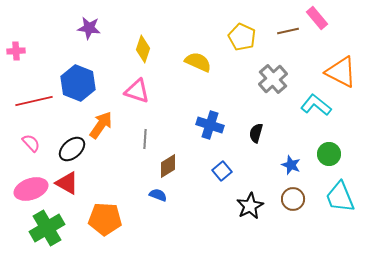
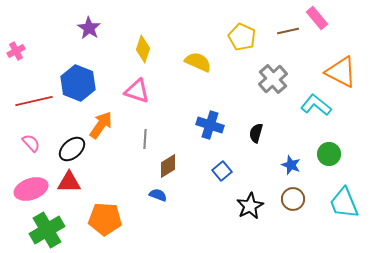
purple star: rotated 25 degrees clockwise
pink cross: rotated 24 degrees counterclockwise
red triangle: moved 2 px right, 1 px up; rotated 30 degrees counterclockwise
cyan trapezoid: moved 4 px right, 6 px down
green cross: moved 2 px down
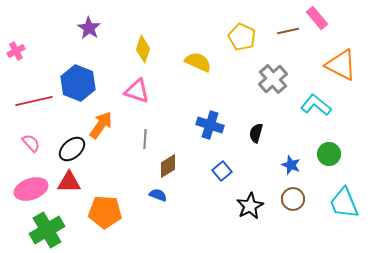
orange triangle: moved 7 px up
orange pentagon: moved 7 px up
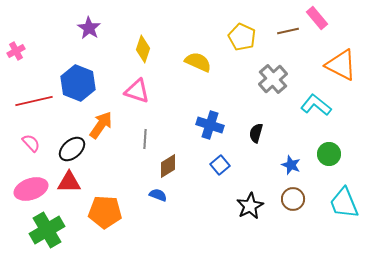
blue square: moved 2 px left, 6 px up
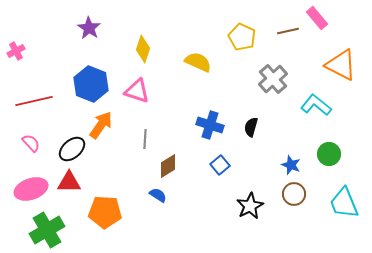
blue hexagon: moved 13 px right, 1 px down
black semicircle: moved 5 px left, 6 px up
blue semicircle: rotated 12 degrees clockwise
brown circle: moved 1 px right, 5 px up
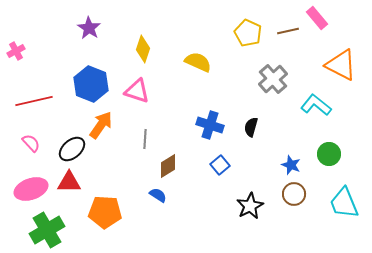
yellow pentagon: moved 6 px right, 4 px up
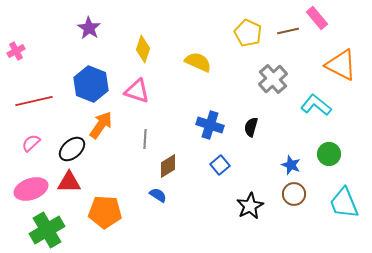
pink semicircle: rotated 90 degrees counterclockwise
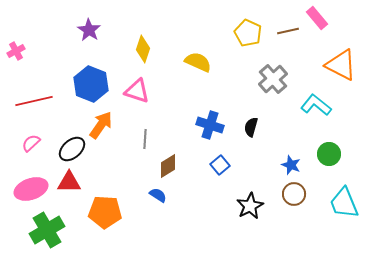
purple star: moved 2 px down
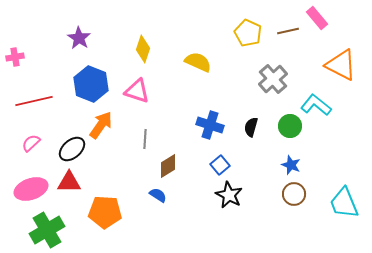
purple star: moved 10 px left, 8 px down
pink cross: moved 1 px left, 6 px down; rotated 18 degrees clockwise
green circle: moved 39 px left, 28 px up
black star: moved 21 px left, 11 px up; rotated 16 degrees counterclockwise
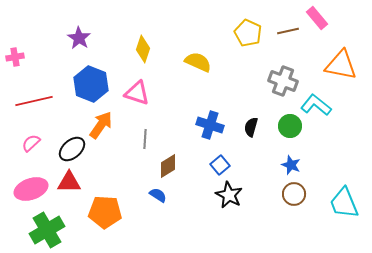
orange triangle: rotated 16 degrees counterclockwise
gray cross: moved 10 px right, 2 px down; rotated 28 degrees counterclockwise
pink triangle: moved 2 px down
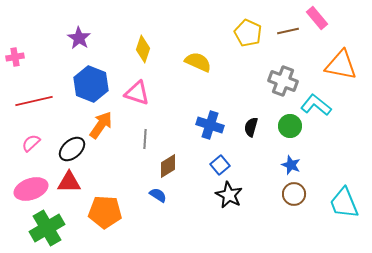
green cross: moved 2 px up
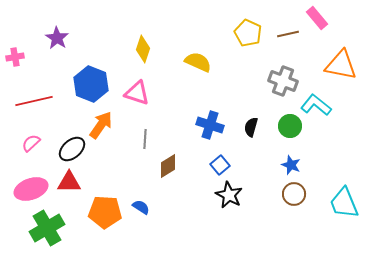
brown line: moved 3 px down
purple star: moved 22 px left
blue semicircle: moved 17 px left, 12 px down
